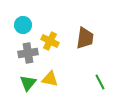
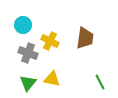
gray cross: rotated 30 degrees clockwise
yellow triangle: moved 2 px right
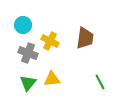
yellow triangle: rotated 18 degrees counterclockwise
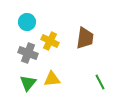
cyan circle: moved 4 px right, 3 px up
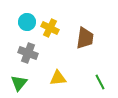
yellow cross: moved 13 px up
yellow triangle: moved 6 px right, 1 px up
green triangle: moved 9 px left
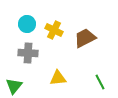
cyan circle: moved 2 px down
yellow cross: moved 4 px right, 2 px down
brown trapezoid: rotated 125 degrees counterclockwise
gray cross: rotated 18 degrees counterclockwise
green triangle: moved 5 px left, 3 px down
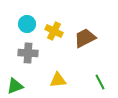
yellow cross: moved 1 px down
yellow triangle: moved 2 px down
green triangle: moved 1 px right; rotated 30 degrees clockwise
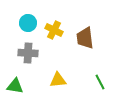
cyan circle: moved 1 px right, 1 px up
yellow cross: moved 1 px up
brown trapezoid: rotated 70 degrees counterclockwise
green triangle: rotated 30 degrees clockwise
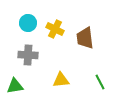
yellow cross: moved 1 px right, 1 px up
gray cross: moved 2 px down
yellow triangle: moved 3 px right
green triangle: rotated 18 degrees counterclockwise
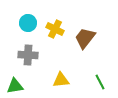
brown trapezoid: rotated 45 degrees clockwise
